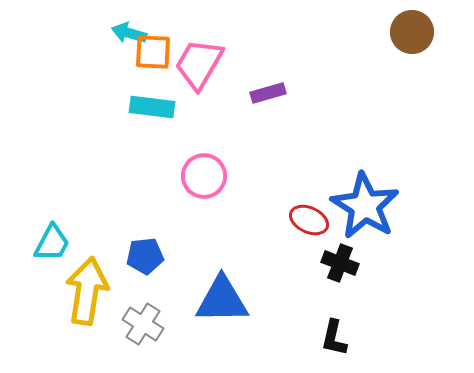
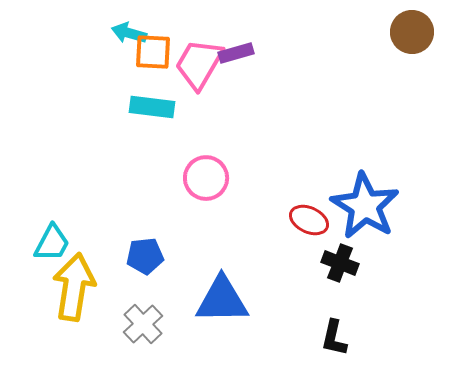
purple rectangle: moved 32 px left, 40 px up
pink circle: moved 2 px right, 2 px down
yellow arrow: moved 13 px left, 4 px up
gray cross: rotated 15 degrees clockwise
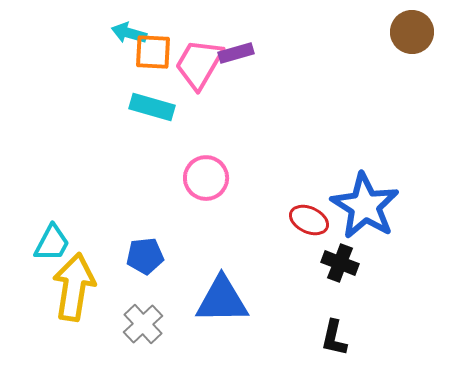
cyan rectangle: rotated 9 degrees clockwise
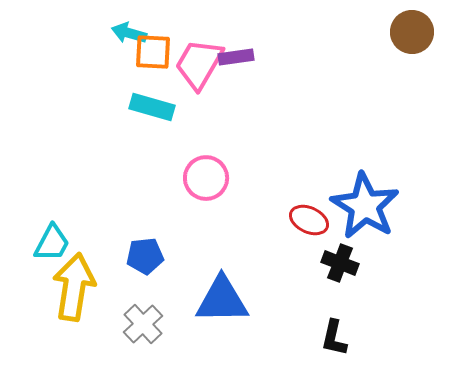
purple rectangle: moved 4 px down; rotated 8 degrees clockwise
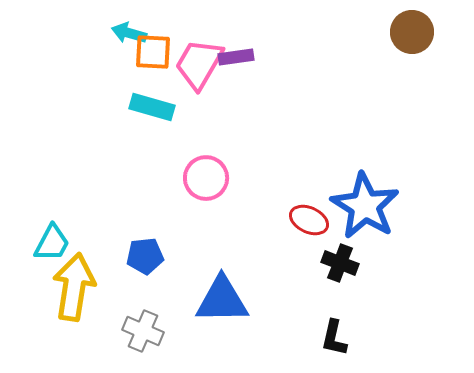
gray cross: moved 7 px down; rotated 24 degrees counterclockwise
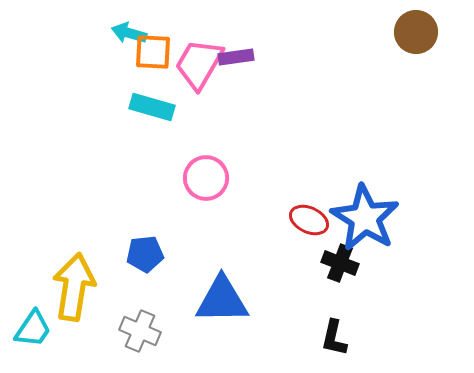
brown circle: moved 4 px right
blue star: moved 12 px down
cyan trapezoid: moved 19 px left, 86 px down; rotated 6 degrees clockwise
blue pentagon: moved 2 px up
gray cross: moved 3 px left
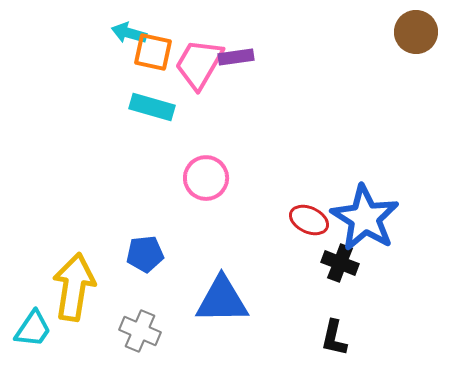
orange square: rotated 9 degrees clockwise
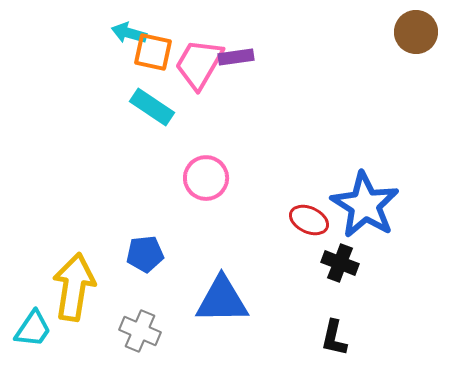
cyan rectangle: rotated 18 degrees clockwise
blue star: moved 13 px up
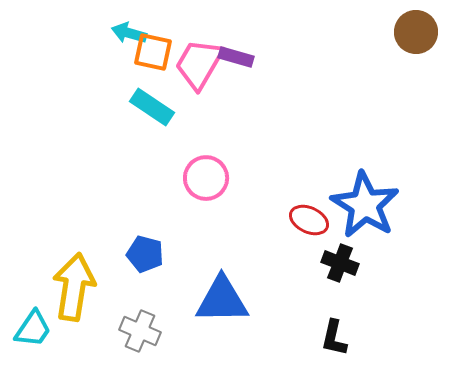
purple rectangle: rotated 24 degrees clockwise
blue pentagon: rotated 21 degrees clockwise
